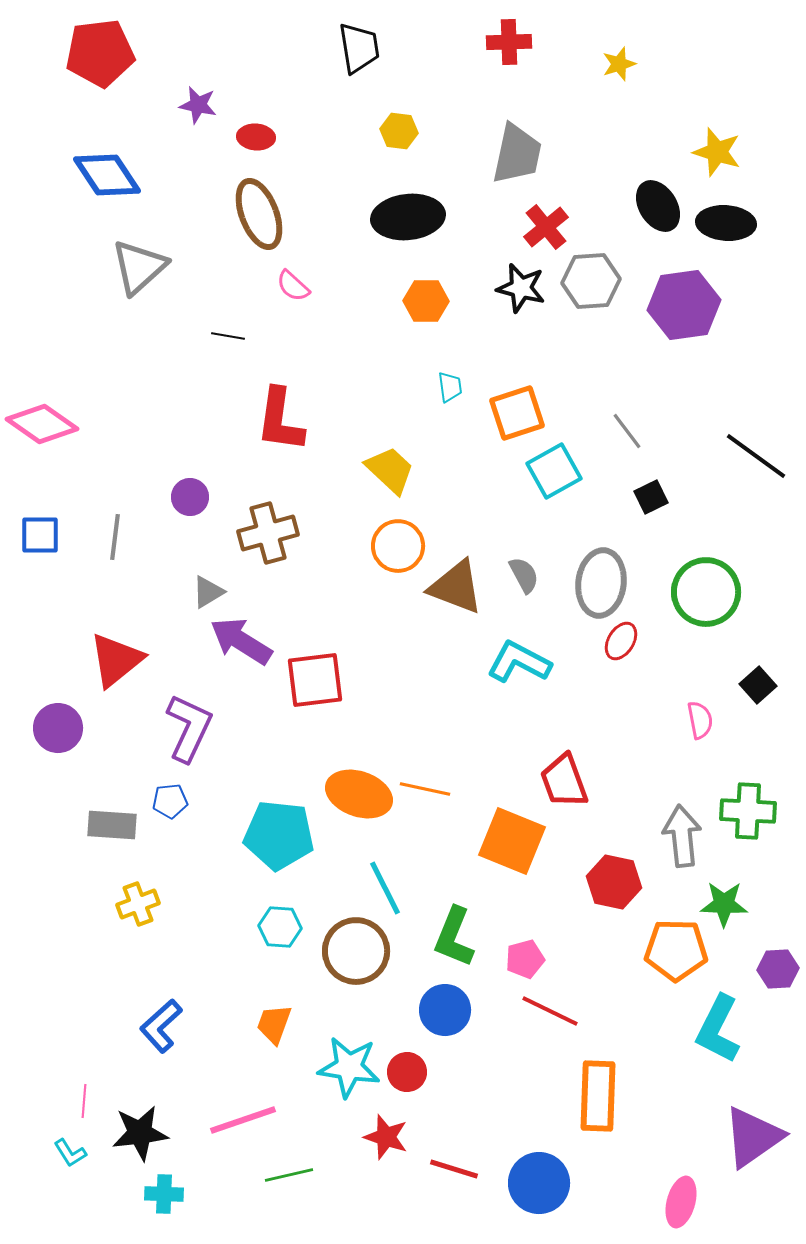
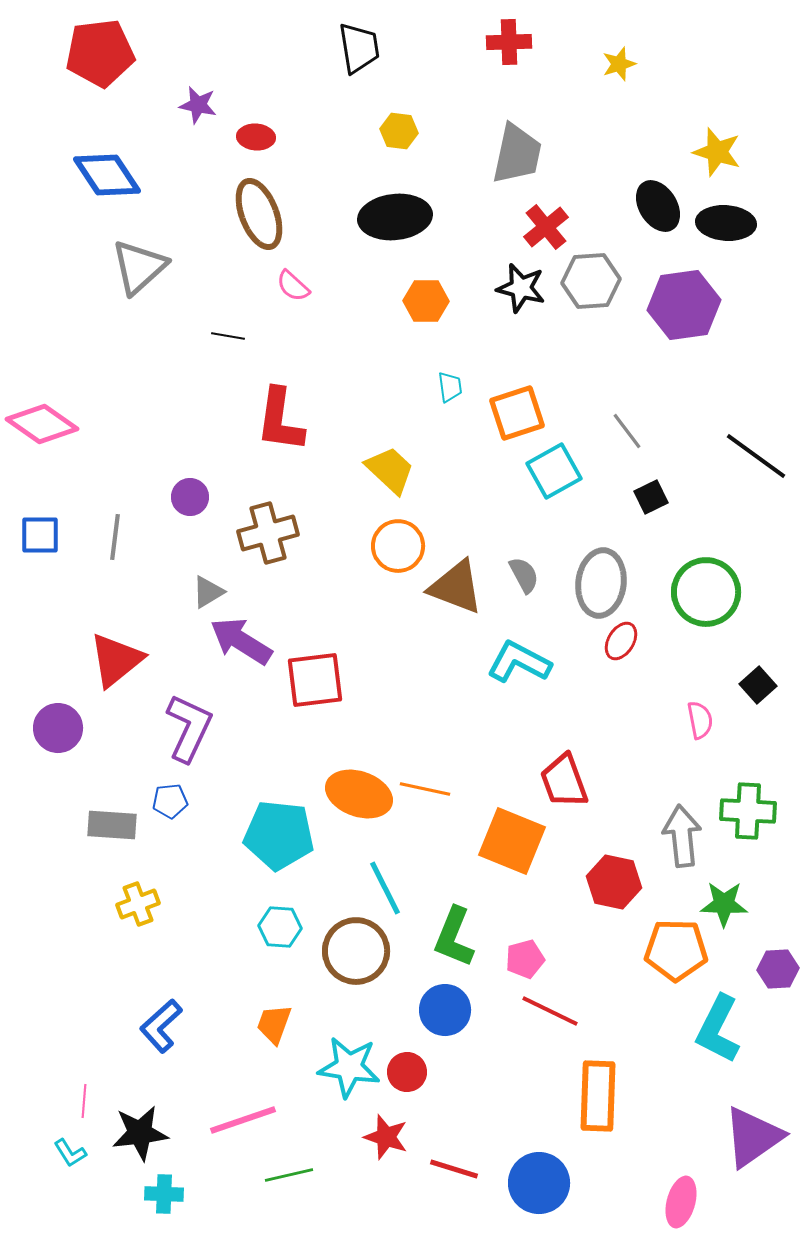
black ellipse at (408, 217): moved 13 px left
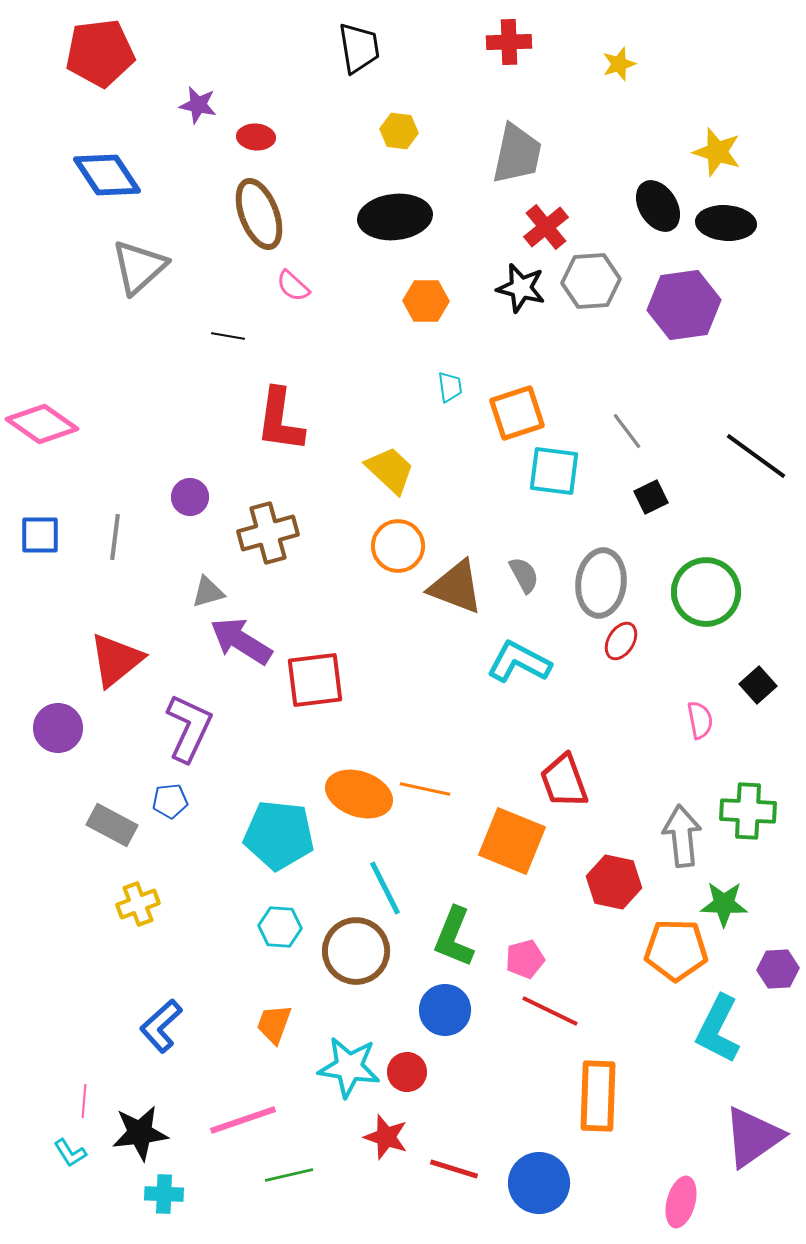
cyan square at (554, 471): rotated 36 degrees clockwise
gray triangle at (208, 592): rotated 15 degrees clockwise
gray rectangle at (112, 825): rotated 24 degrees clockwise
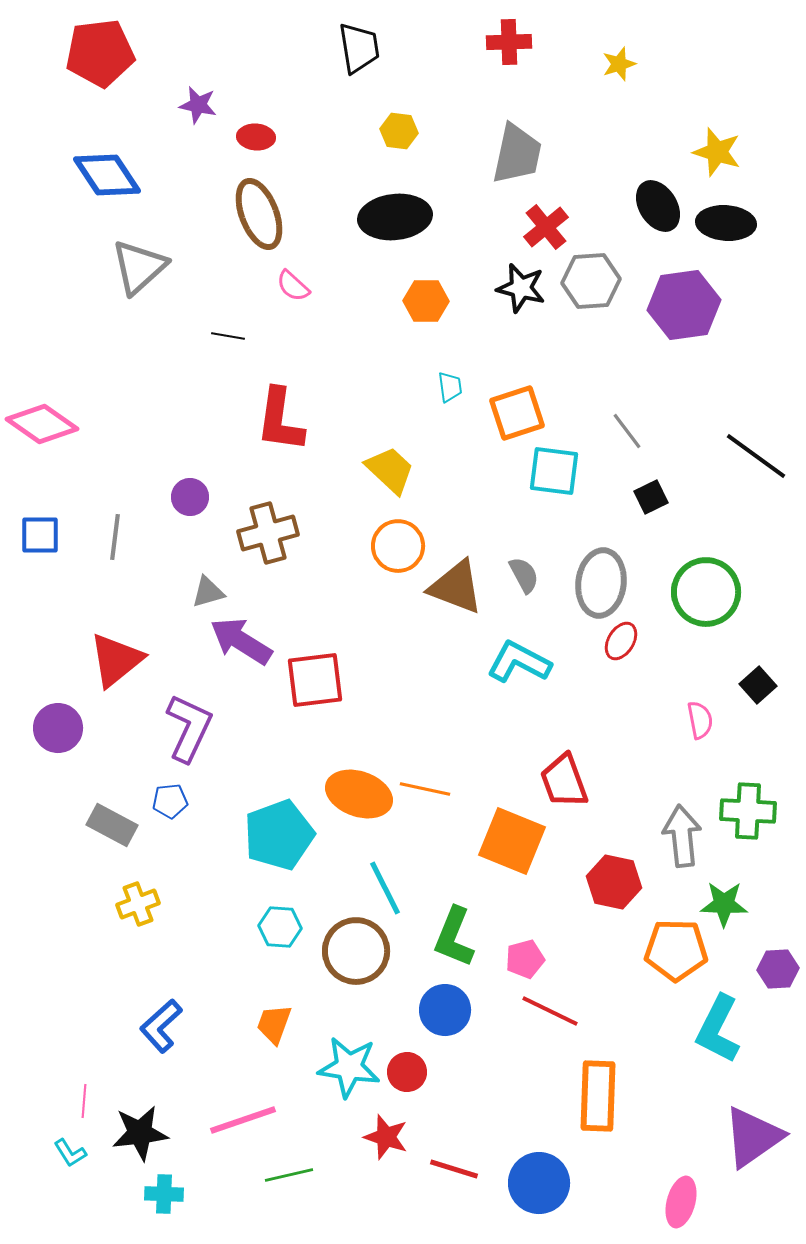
cyan pentagon at (279, 835): rotated 26 degrees counterclockwise
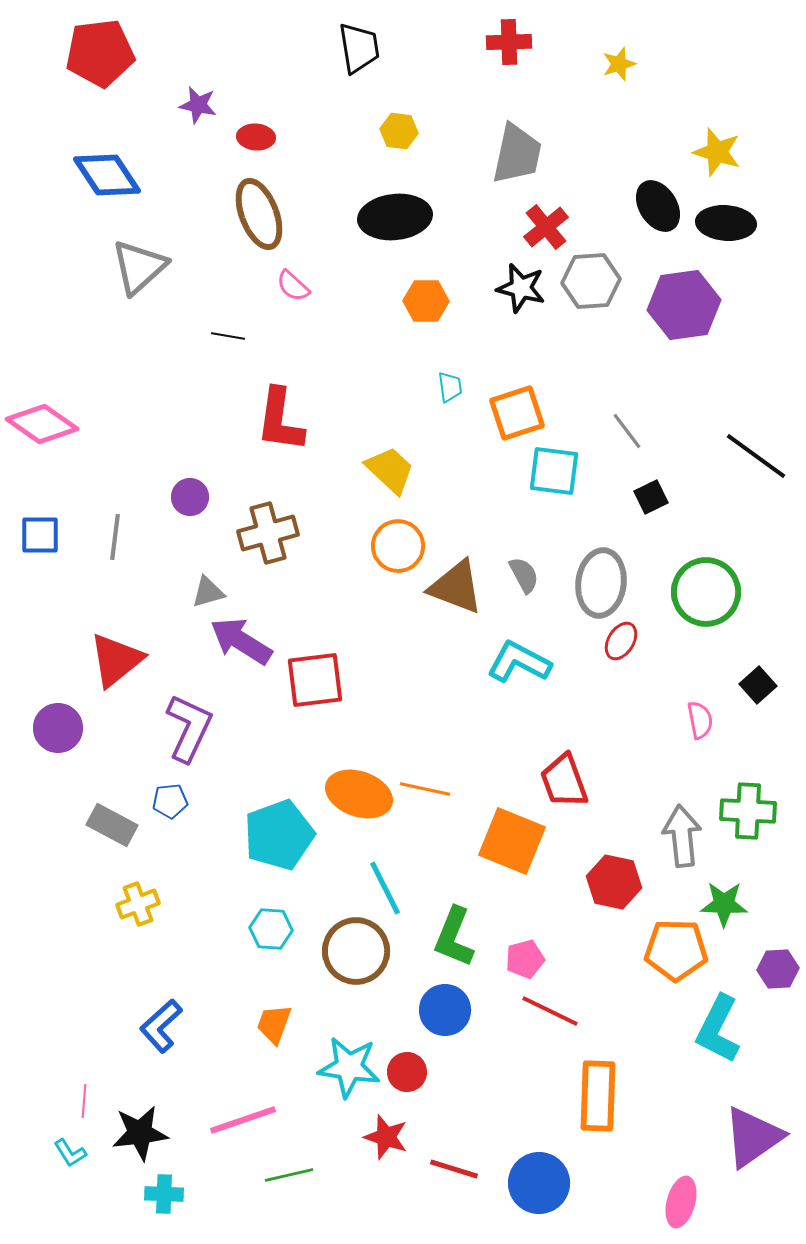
cyan hexagon at (280, 927): moved 9 px left, 2 px down
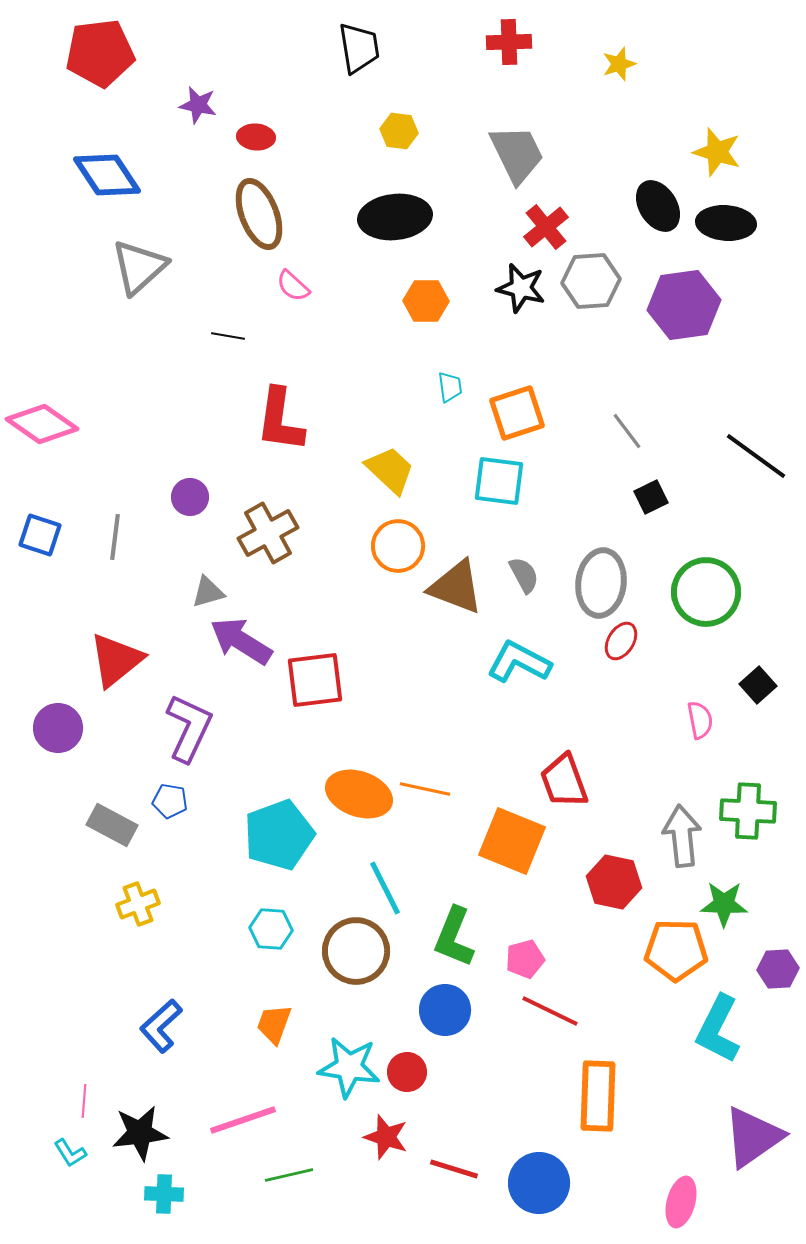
gray trapezoid at (517, 154): rotated 38 degrees counterclockwise
cyan square at (554, 471): moved 55 px left, 10 px down
brown cross at (268, 533): rotated 14 degrees counterclockwise
blue square at (40, 535): rotated 18 degrees clockwise
blue pentagon at (170, 801): rotated 16 degrees clockwise
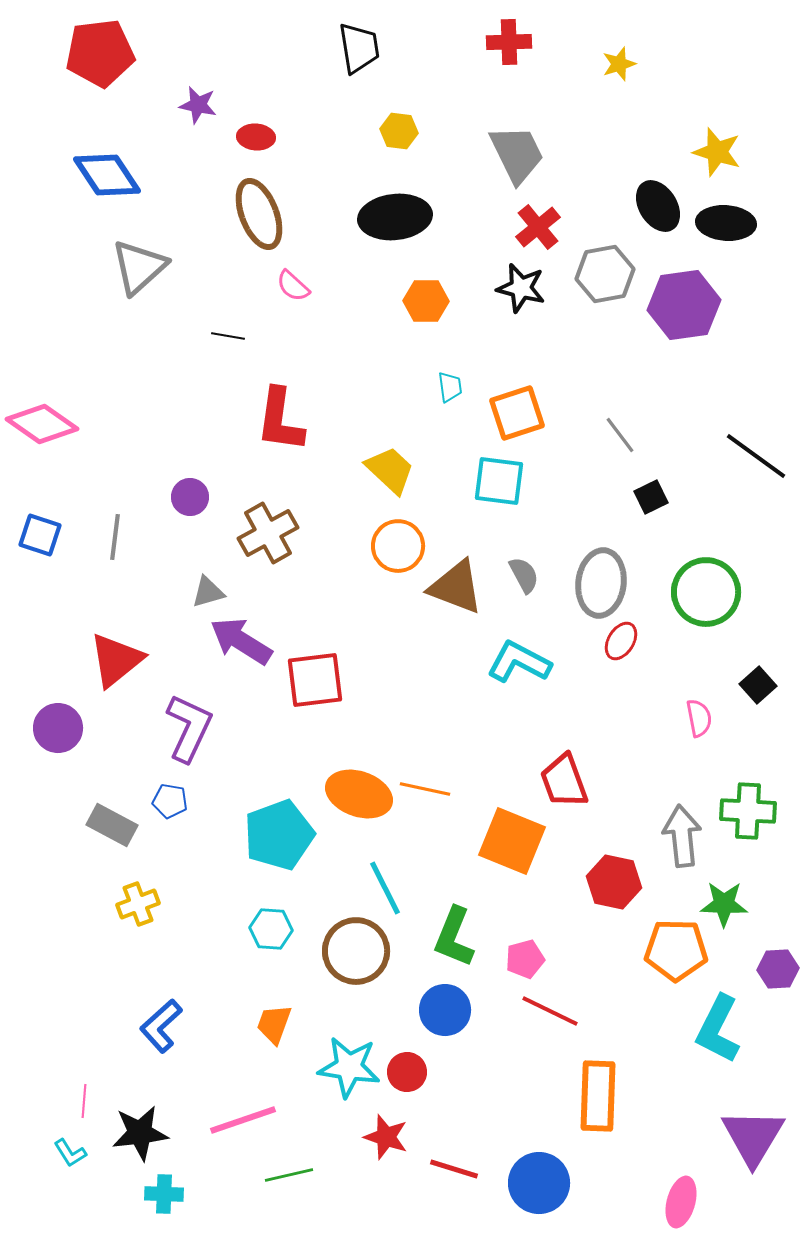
red cross at (546, 227): moved 8 px left
gray hexagon at (591, 281): moved 14 px right, 7 px up; rotated 6 degrees counterclockwise
gray line at (627, 431): moved 7 px left, 4 px down
pink semicircle at (700, 720): moved 1 px left, 2 px up
purple triangle at (753, 1137): rotated 24 degrees counterclockwise
